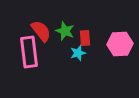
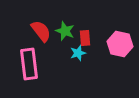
pink hexagon: rotated 15 degrees clockwise
pink rectangle: moved 12 px down
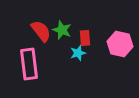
green star: moved 3 px left, 1 px up
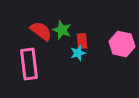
red semicircle: rotated 15 degrees counterclockwise
red rectangle: moved 3 px left, 3 px down
pink hexagon: moved 2 px right
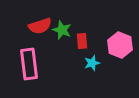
red semicircle: moved 1 px left, 5 px up; rotated 125 degrees clockwise
pink hexagon: moved 2 px left, 1 px down; rotated 10 degrees clockwise
cyan star: moved 14 px right, 10 px down
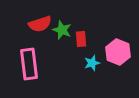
red semicircle: moved 2 px up
red rectangle: moved 1 px left, 2 px up
pink hexagon: moved 2 px left, 7 px down
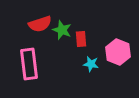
cyan star: moved 1 px left, 1 px down; rotated 28 degrees clockwise
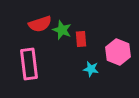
cyan star: moved 5 px down
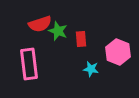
green star: moved 4 px left, 1 px down
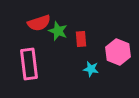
red semicircle: moved 1 px left, 1 px up
